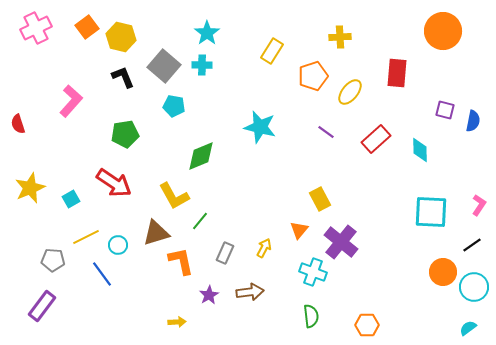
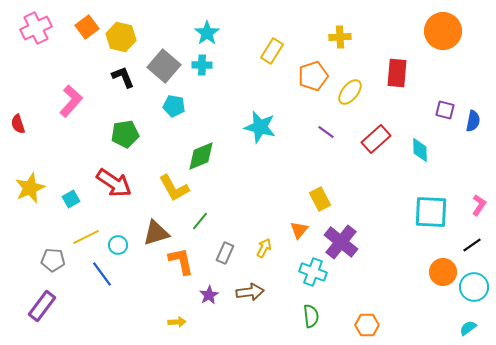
yellow L-shape at (174, 196): moved 8 px up
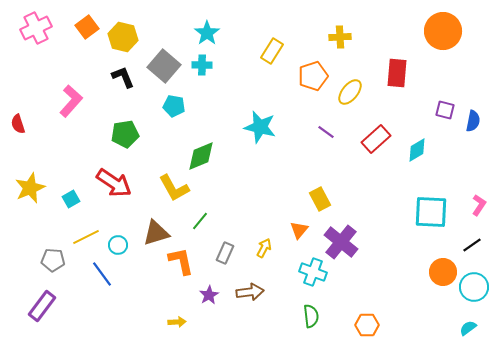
yellow hexagon at (121, 37): moved 2 px right
cyan diamond at (420, 150): moved 3 px left; rotated 60 degrees clockwise
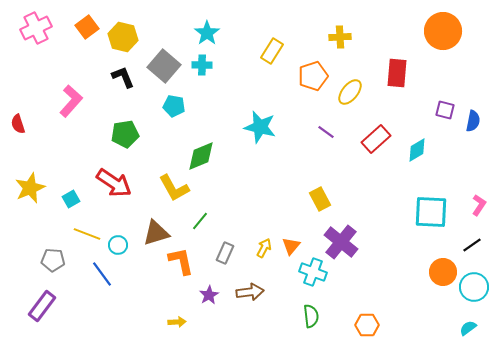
orange triangle at (299, 230): moved 8 px left, 16 px down
yellow line at (86, 237): moved 1 px right, 3 px up; rotated 48 degrees clockwise
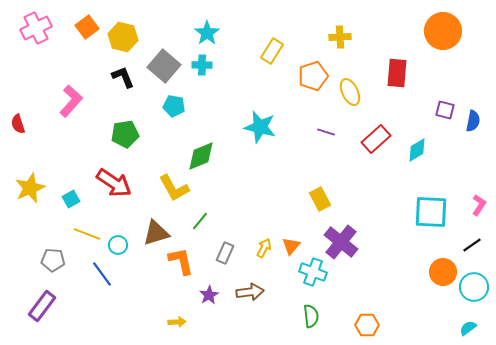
yellow ellipse at (350, 92): rotated 64 degrees counterclockwise
purple line at (326, 132): rotated 18 degrees counterclockwise
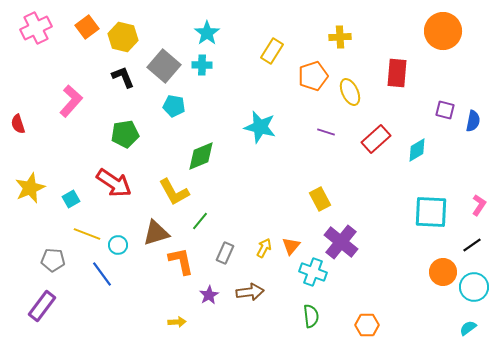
yellow L-shape at (174, 188): moved 4 px down
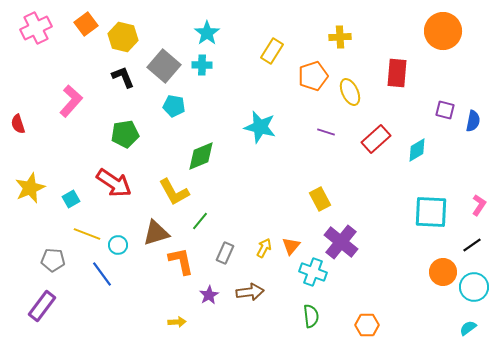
orange square at (87, 27): moved 1 px left, 3 px up
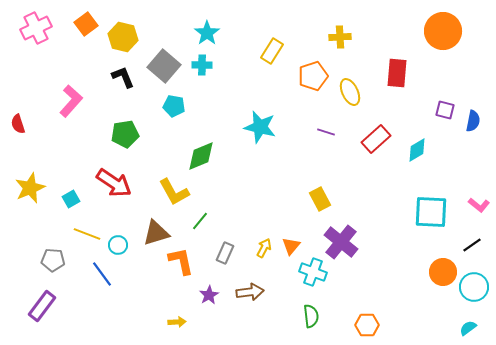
pink L-shape at (479, 205): rotated 95 degrees clockwise
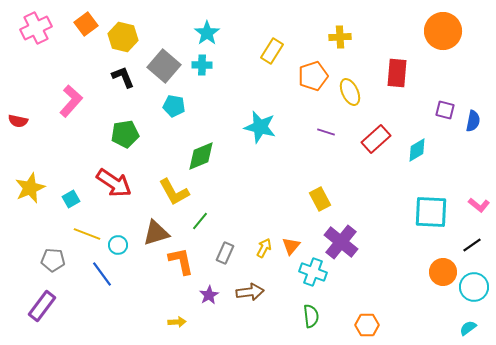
red semicircle at (18, 124): moved 3 px up; rotated 60 degrees counterclockwise
